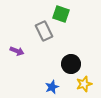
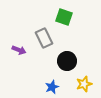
green square: moved 3 px right, 3 px down
gray rectangle: moved 7 px down
purple arrow: moved 2 px right, 1 px up
black circle: moved 4 px left, 3 px up
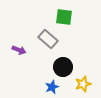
green square: rotated 12 degrees counterclockwise
gray rectangle: moved 4 px right, 1 px down; rotated 24 degrees counterclockwise
black circle: moved 4 px left, 6 px down
yellow star: moved 1 px left
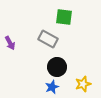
gray rectangle: rotated 12 degrees counterclockwise
purple arrow: moved 9 px left, 7 px up; rotated 40 degrees clockwise
black circle: moved 6 px left
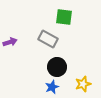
purple arrow: moved 1 px up; rotated 80 degrees counterclockwise
